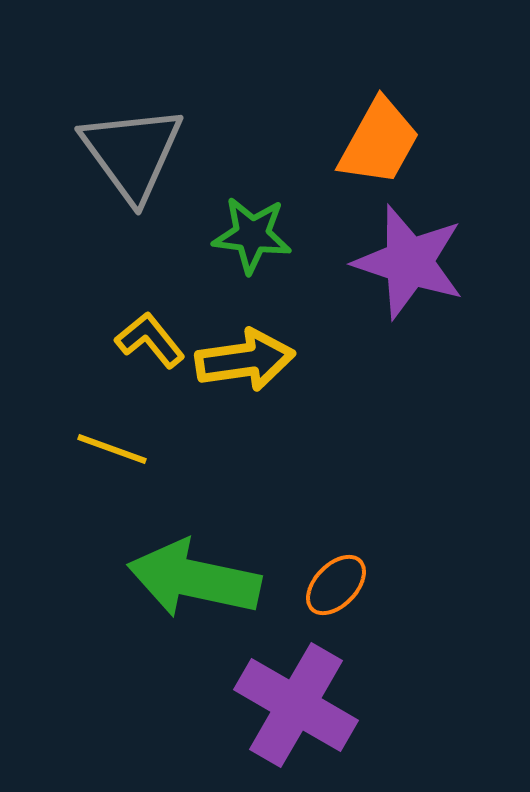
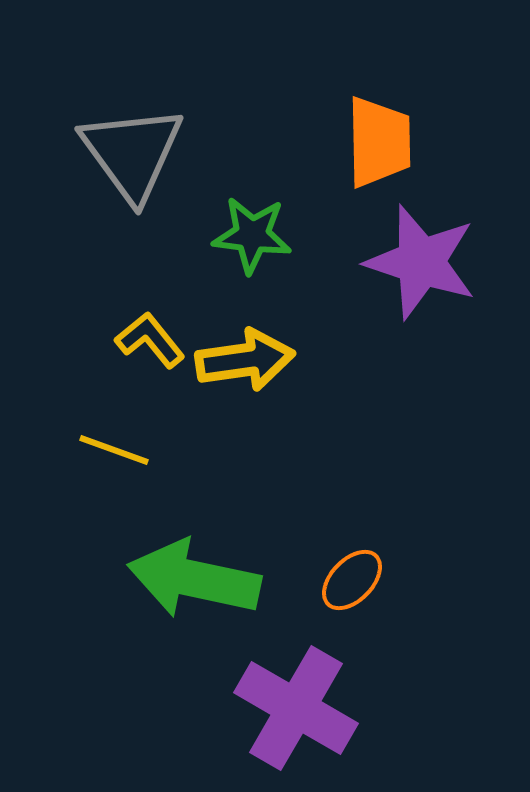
orange trapezoid: rotated 30 degrees counterclockwise
purple star: moved 12 px right
yellow line: moved 2 px right, 1 px down
orange ellipse: moved 16 px right, 5 px up
purple cross: moved 3 px down
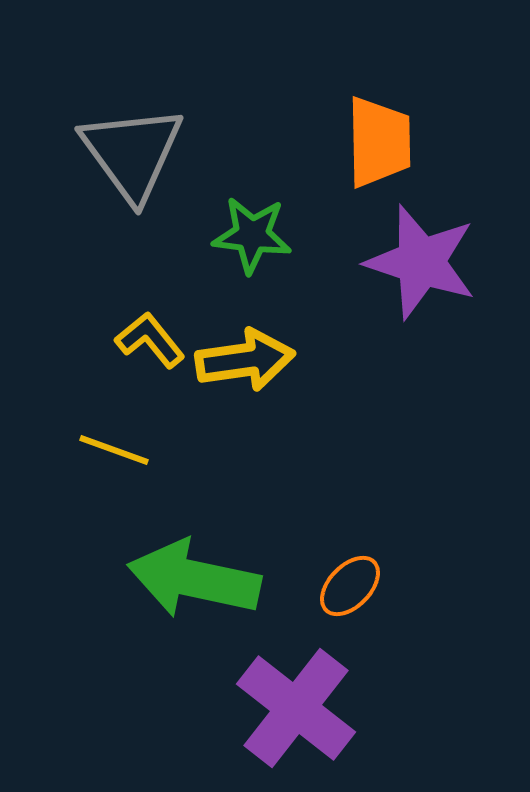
orange ellipse: moved 2 px left, 6 px down
purple cross: rotated 8 degrees clockwise
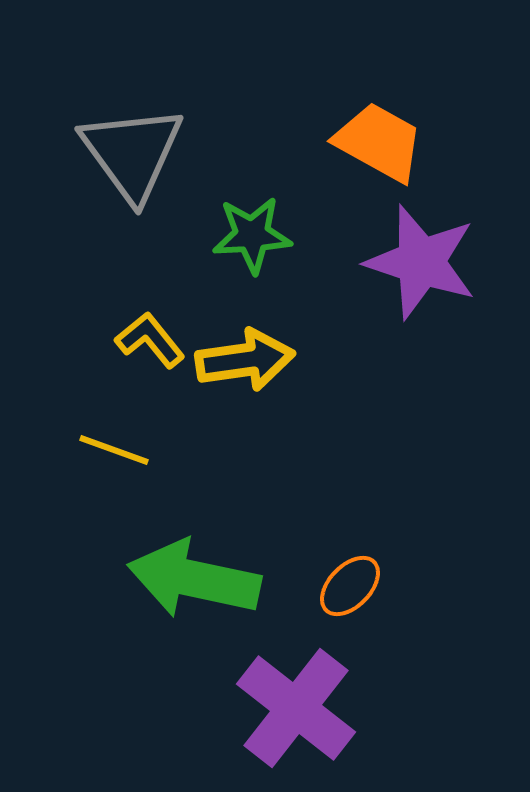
orange trapezoid: rotated 60 degrees counterclockwise
green star: rotated 10 degrees counterclockwise
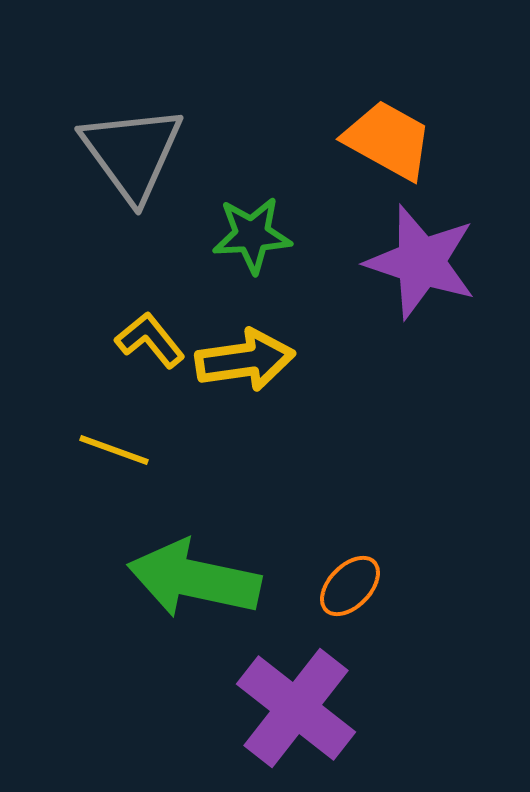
orange trapezoid: moved 9 px right, 2 px up
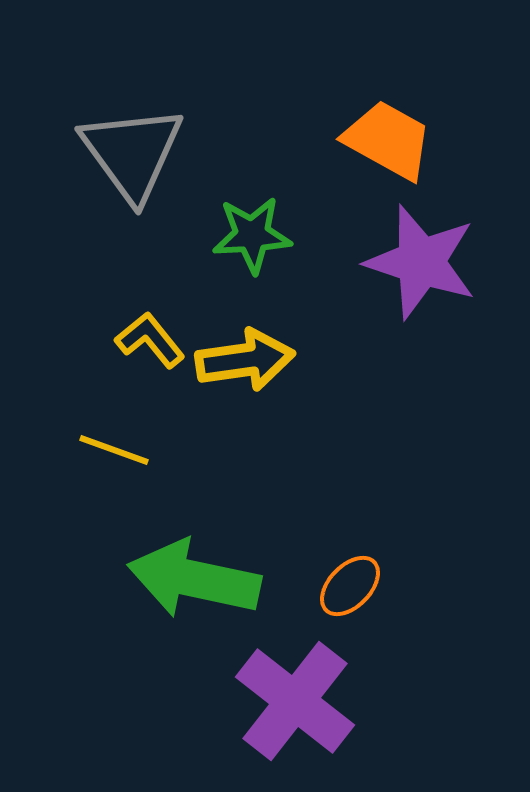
purple cross: moved 1 px left, 7 px up
